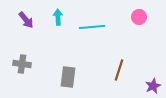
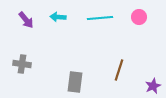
cyan arrow: rotated 84 degrees counterclockwise
cyan line: moved 8 px right, 9 px up
gray rectangle: moved 7 px right, 5 px down
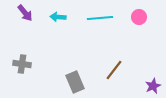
purple arrow: moved 1 px left, 7 px up
brown line: moved 5 px left; rotated 20 degrees clockwise
gray rectangle: rotated 30 degrees counterclockwise
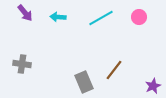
cyan line: moved 1 px right; rotated 25 degrees counterclockwise
gray rectangle: moved 9 px right
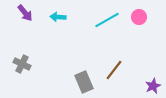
cyan line: moved 6 px right, 2 px down
gray cross: rotated 18 degrees clockwise
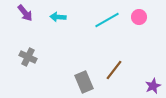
gray cross: moved 6 px right, 7 px up
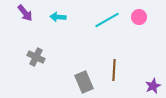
gray cross: moved 8 px right
brown line: rotated 35 degrees counterclockwise
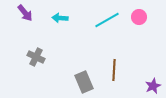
cyan arrow: moved 2 px right, 1 px down
